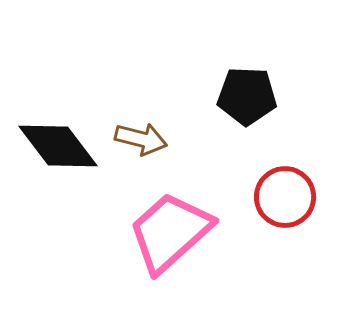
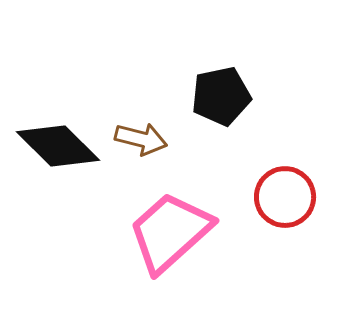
black pentagon: moved 26 px left; rotated 14 degrees counterclockwise
black diamond: rotated 8 degrees counterclockwise
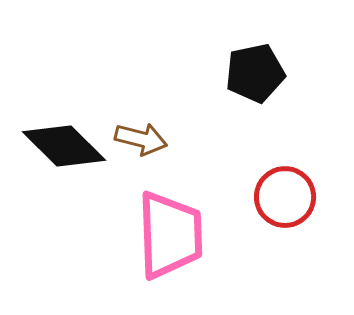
black pentagon: moved 34 px right, 23 px up
black diamond: moved 6 px right
pink trapezoid: moved 3 px down; rotated 130 degrees clockwise
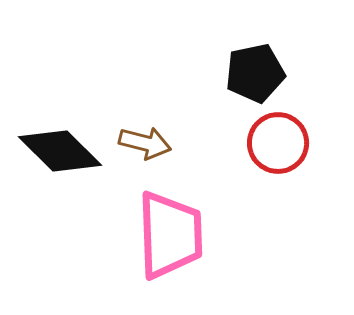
brown arrow: moved 4 px right, 4 px down
black diamond: moved 4 px left, 5 px down
red circle: moved 7 px left, 54 px up
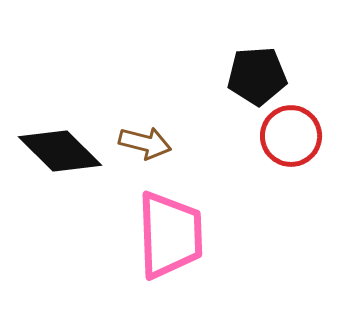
black pentagon: moved 2 px right, 3 px down; rotated 8 degrees clockwise
red circle: moved 13 px right, 7 px up
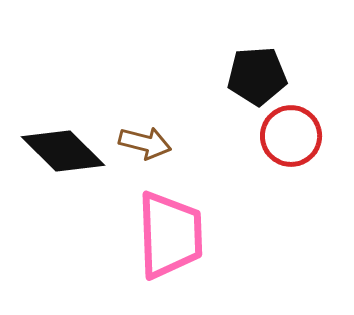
black diamond: moved 3 px right
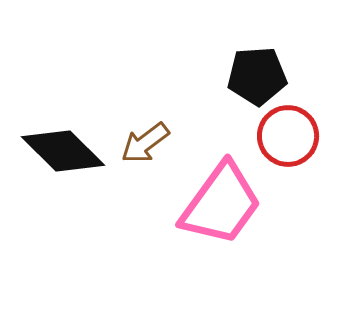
red circle: moved 3 px left
brown arrow: rotated 129 degrees clockwise
pink trapezoid: moved 51 px right, 31 px up; rotated 38 degrees clockwise
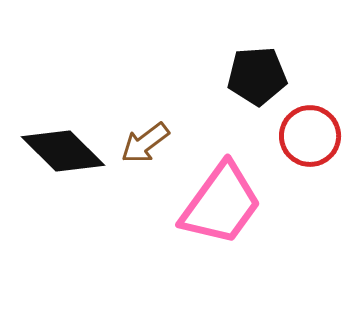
red circle: moved 22 px right
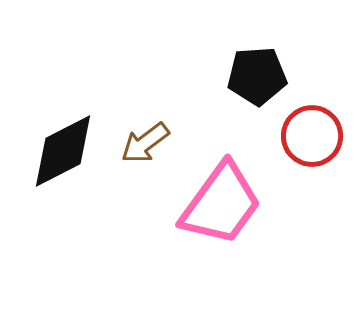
red circle: moved 2 px right
black diamond: rotated 72 degrees counterclockwise
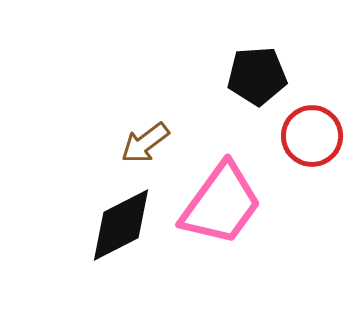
black diamond: moved 58 px right, 74 px down
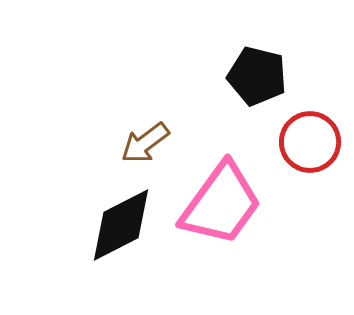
black pentagon: rotated 18 degrees clockwise
red circle: moved 2 px left, 6 px down
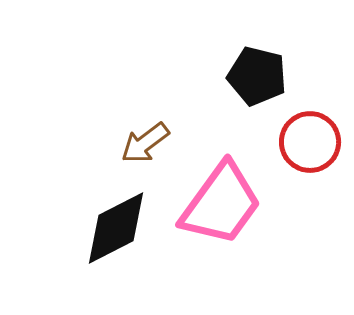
black diamond: moved 5 px left, 3 px down
